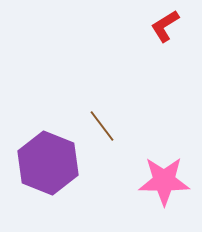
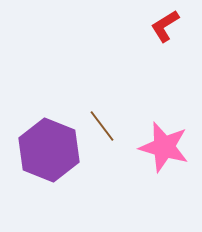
purple hexagon: moved 1 px right, 13 px up
pink star: moved 34 px up; rotated 15 degrees clockwise
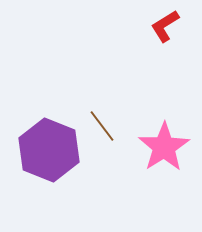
pink star: rotated 24 degrees clockwise
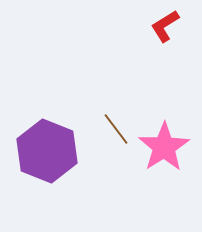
brown line: moved 14 px right, 3 px down
purple hexagon: moved 2 px left, 1 px down
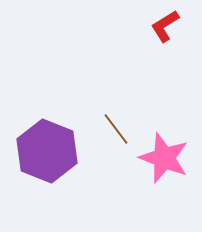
pink star: moved 11 px down; rotated 18 degrees counterclockwise
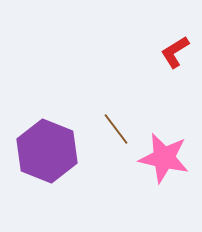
red L-shape: moved 10 px right, 26 px down
pink star: rotated 9 degrees counterclockwise
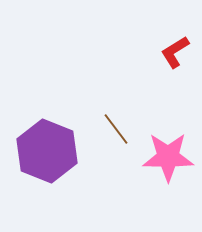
pink star: moved 4 px right, 1 px up; rotated 12 degrees counterclockwise
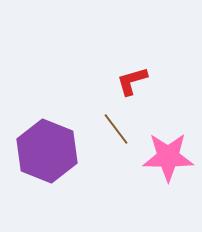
red L-shape: moved 43 px left, 29 px down; rotated 16 degrees clockwise
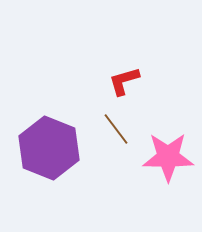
red L-shape: moved 8 px left
purple hexagon: moved 2 px right, 3 px up
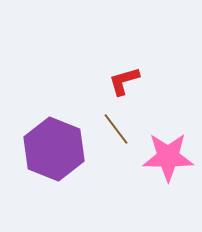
purple hexagon: moved 5 px right, 1 px down
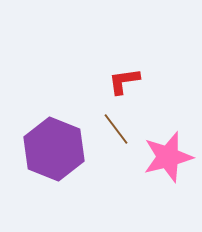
red L-shape: rotated 8 degrees clockwise
pink star: rotated 15 degrees counterclockwise
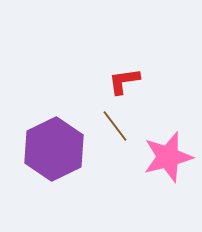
brown line: moved 1 px left, 3 px up
purple hexagon: rotated 12 degrees clockwise
